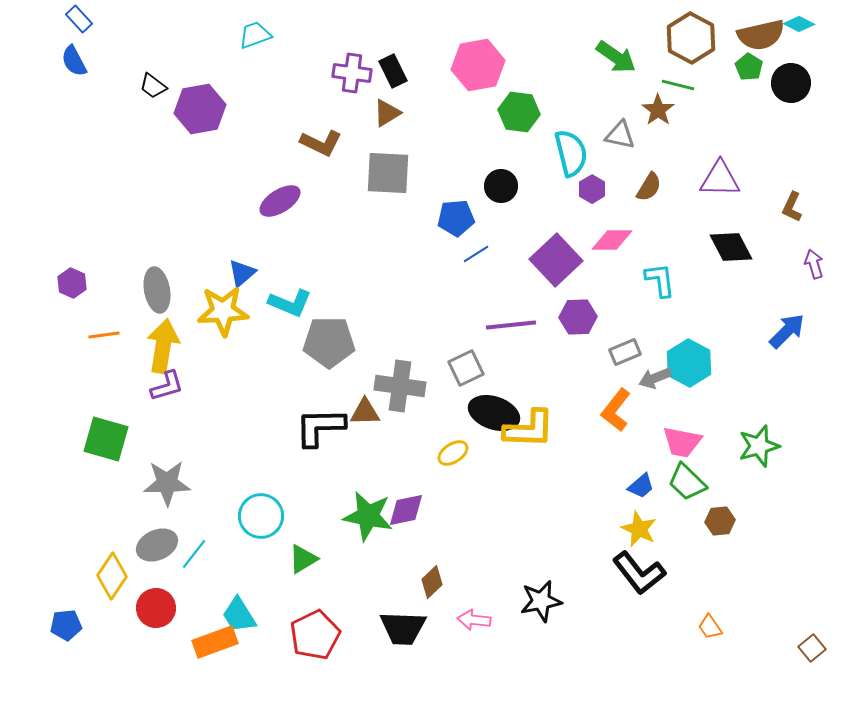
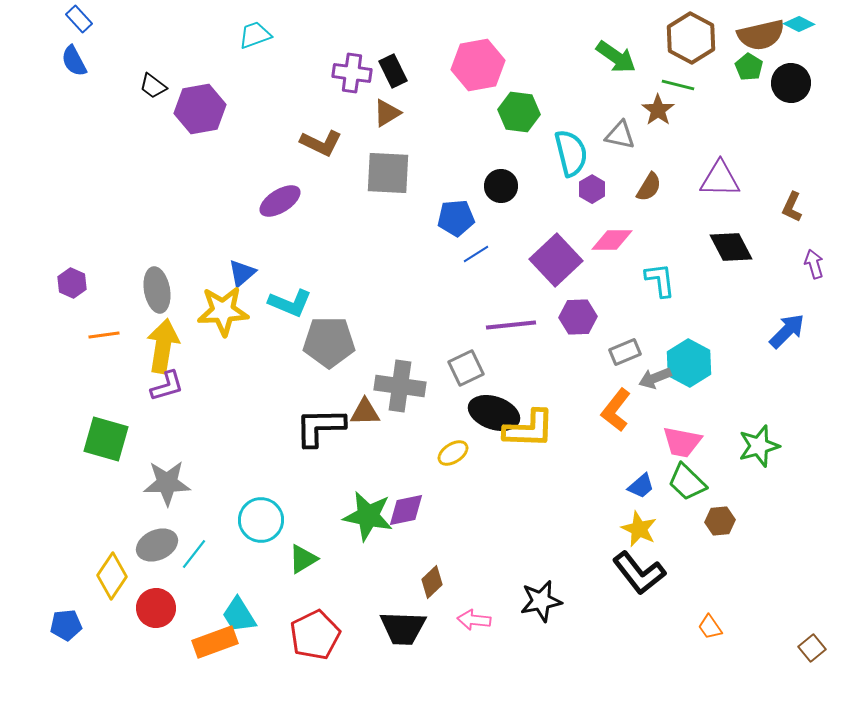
cyan circle at (261, 516): moved 4 px down
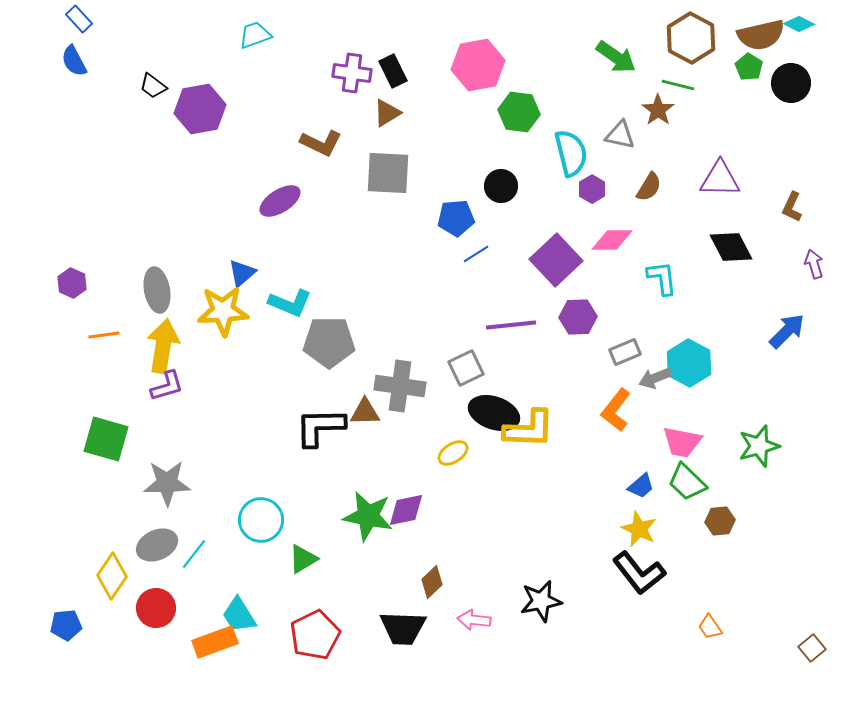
cyan L-shape at (660, 280): moved 2 px right, 2 px up
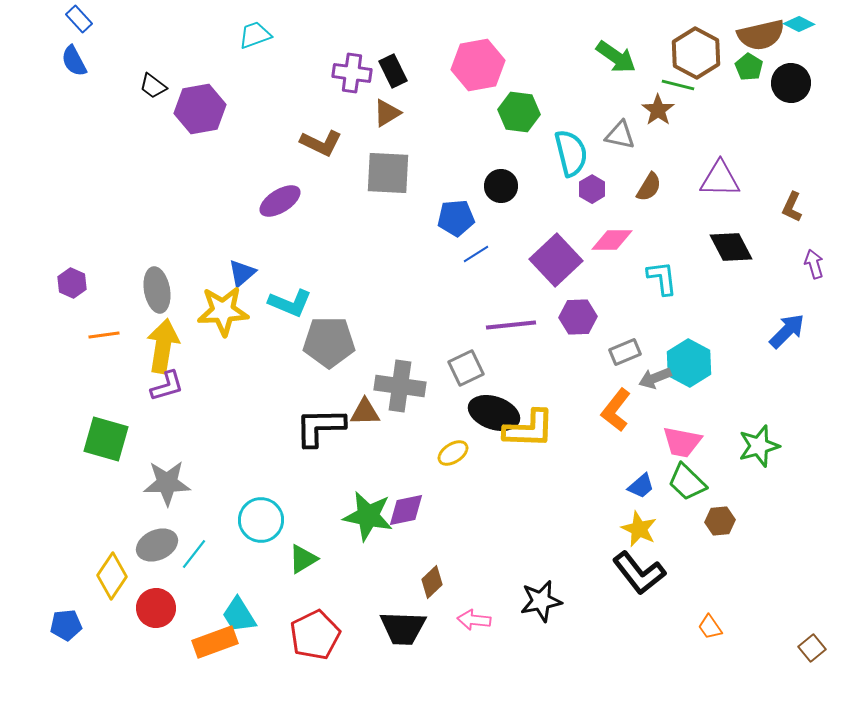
brown hexagon at (691, 38): moved 5 px right, 15 px down
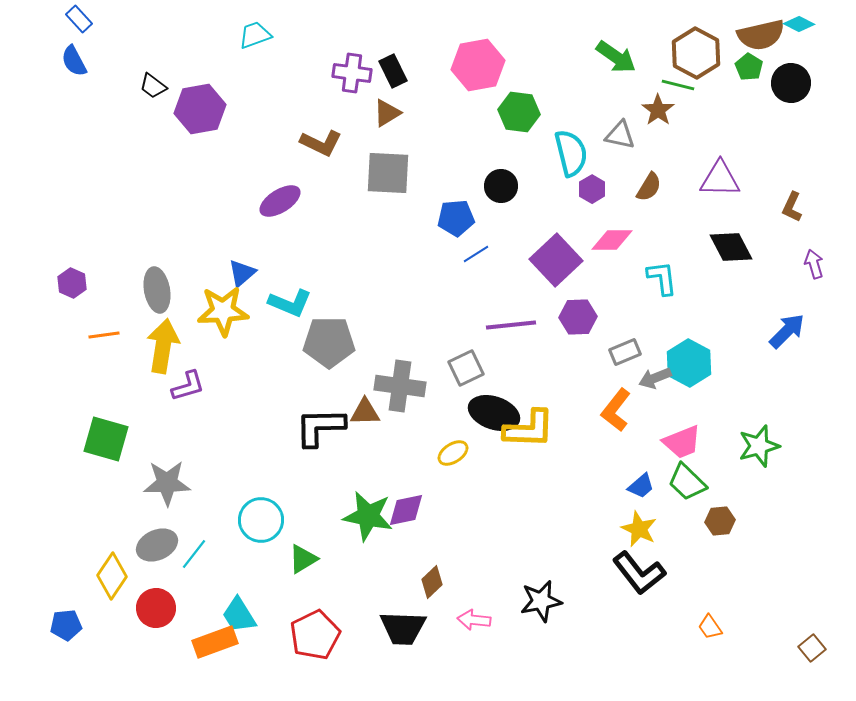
purple L-shape at (167, 386): moved 21 px right
pink trapezoid at (682, 442): rotated 33 degrees counterclockwise
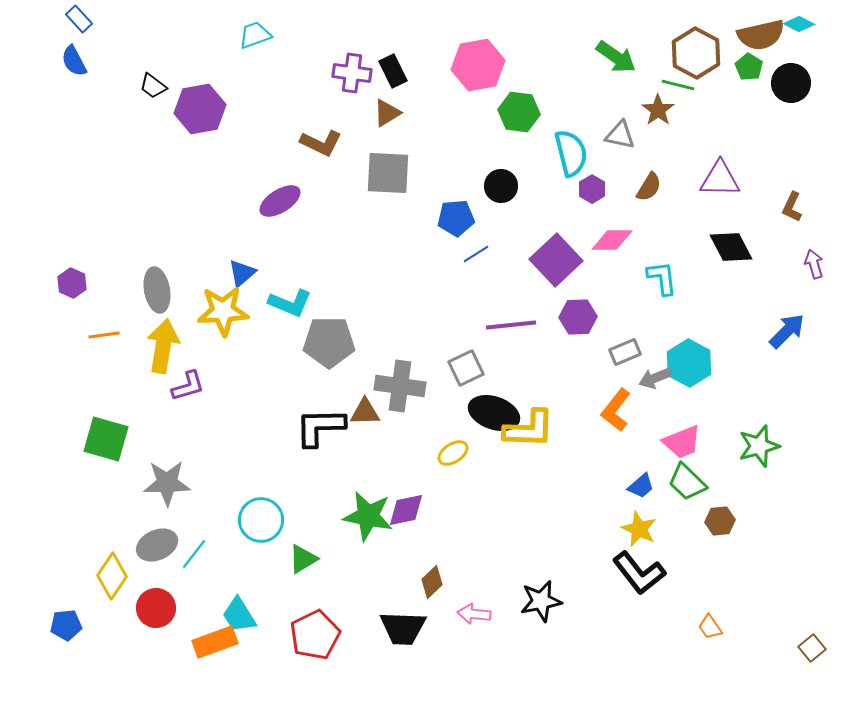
pink arrow at (474, 620): moved 6 px up
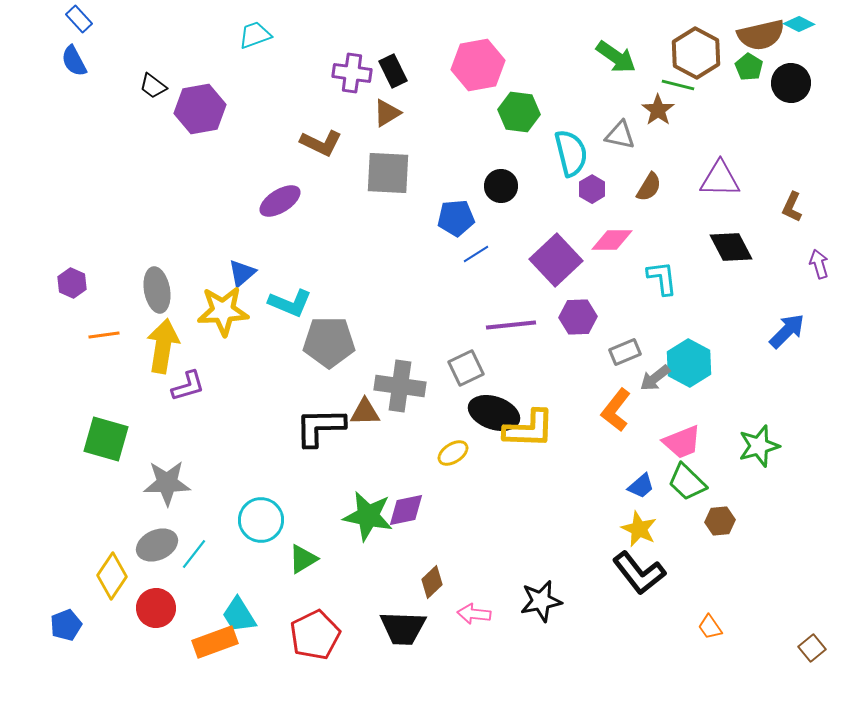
purple arrow at (814, 264): moved 5 px right
gray arrow at (655, 378): rotated 16 degrees counterclockwise
blue pentagon at (66, 625): rotated 16 degrees counterclockwise
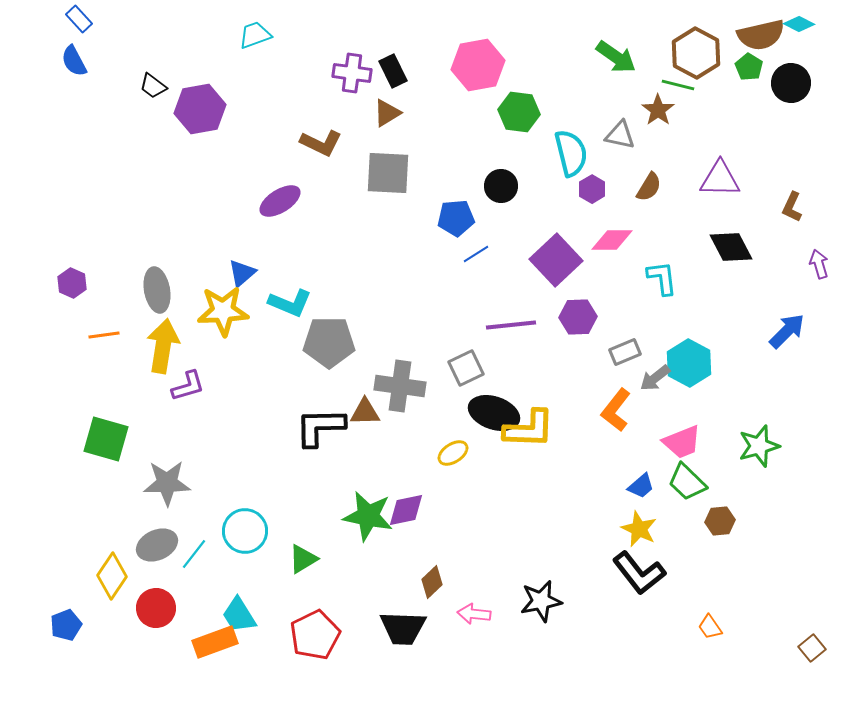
cyan circle at (261, 520): moved 16 px left, 11 px down
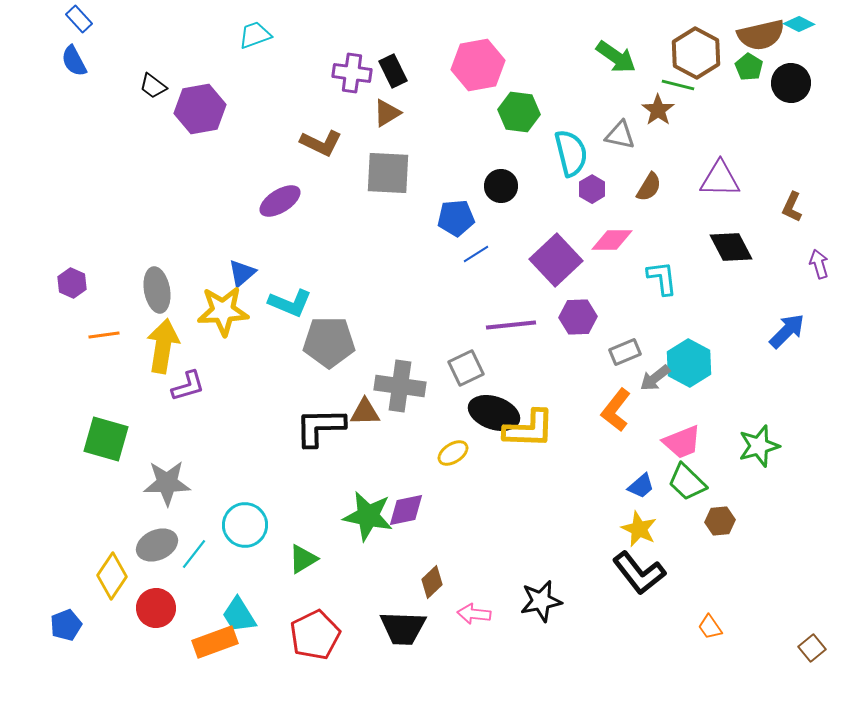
cyan circle at (245, 531): moved 6 px up
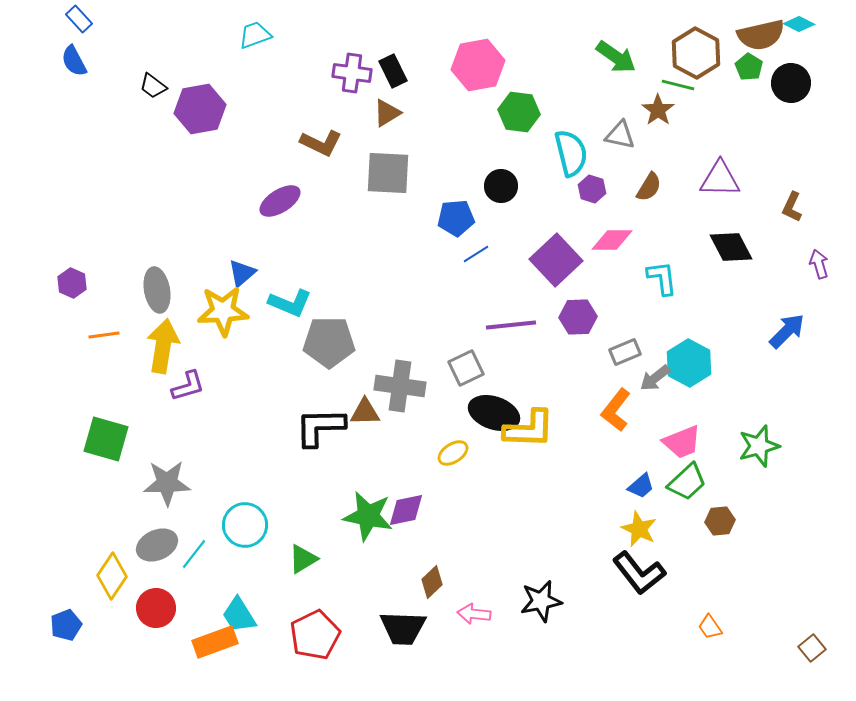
purple hexagon at (592, 189): rotated 12 degrees counterclockwise
green trapezoid at (687, 482): rotated 87 degrees counterclockwise
